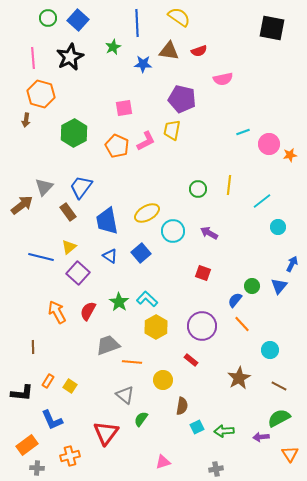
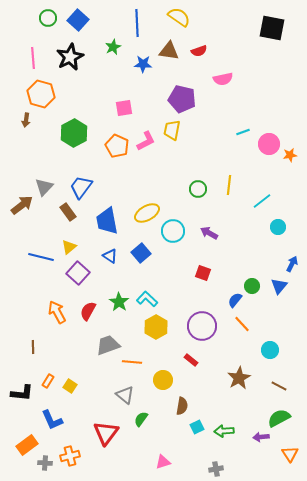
gray cross at (37, 468): moved 8 px right, 5 px up
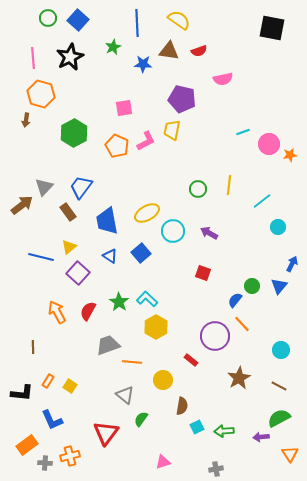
yellow semicircle at (179, 17): moved 3 px down
purple circle at (202, 326): moved 13 px right, 10 px down
cyan circle at (270, 350): moved 11 px right
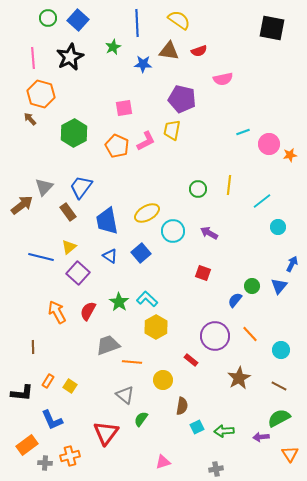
brown arrow at (26, 120): moved 4 px right, 1 px up; rotated 128 degrees clockwise
orange line at (242, 324): moved 8 px right, 10 px down
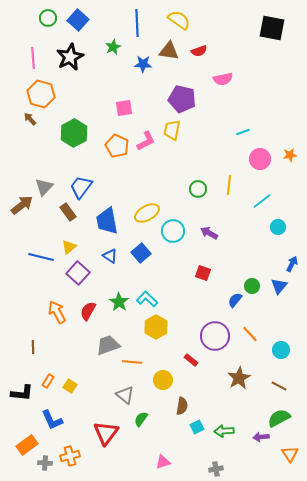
pink circle at (269, 144): moved 9 px left, 15 px down
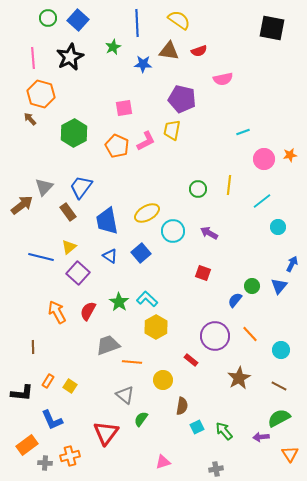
pink circle at (260, 159): moved 4 px right
green arrow at (224, 431): rotated 54 degrees clockwise
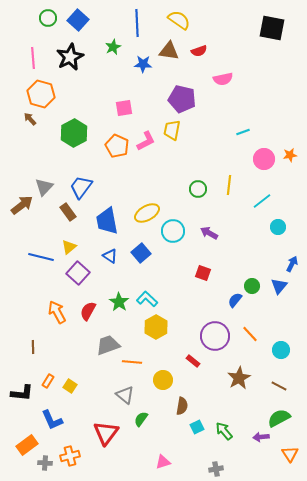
red rectangle at (191, 360): moved 2 px right, 1 px down
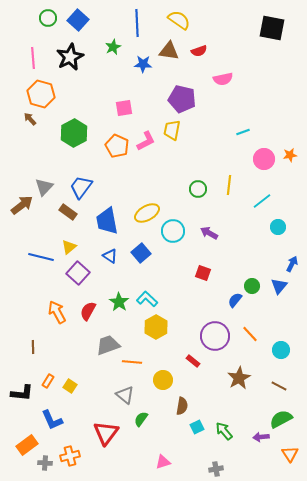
brown rectangle at (68, 212): rotated 18 degrees counterclockwise
green semicircle at (279, 418): moved 2 px right, 1 px down
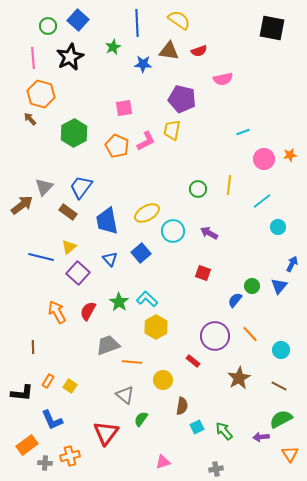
green circle at (48, 18): moved 8 px down
blue triangle at (110, 256): moved 3 px down; rotated 14 degrees clockwise
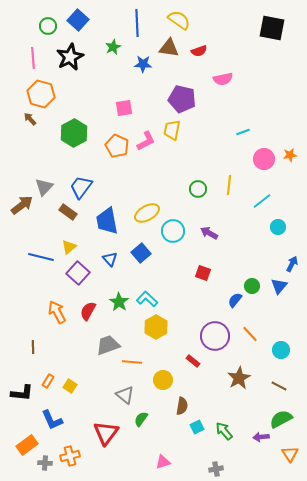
brown triangle at (169, 51): moved 3 px up
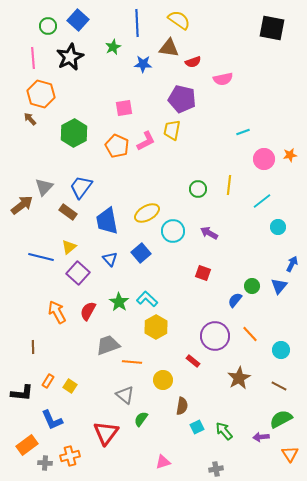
red semicircle at (199, 51): moved 6 px left, 11 px down
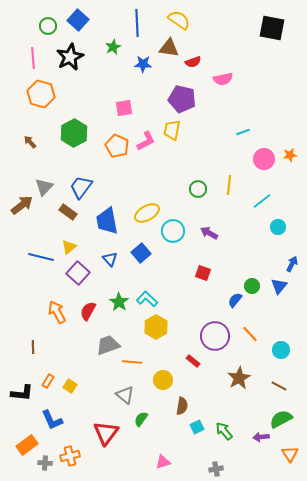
brown arrow at (30, 119): moved 23 px down
